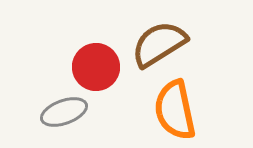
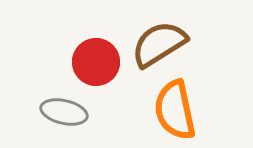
red circle: moved 5 px up
gray ellipse: rotated 33 degrees clockwise
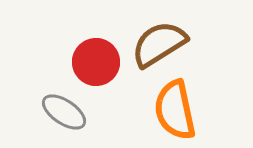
gray ellipse: rotated 21 degrees clockwise
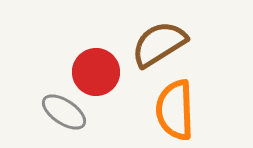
red circle: moved 10 px down
orange semicircle: rotated 10 degrees clockwise
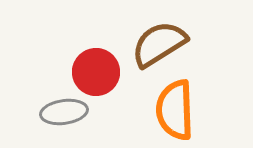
gray ellipse: rotated 42 degrees counterclockwise
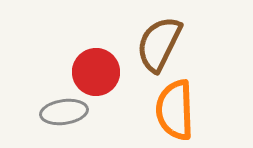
brown semicircle: rotated 32 degrees counterclockwise
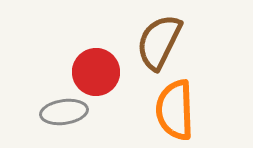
brown semicircle: moved 2 px up
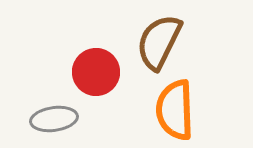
gray ellipse: moved 10 px left, 7 px down
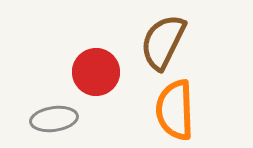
brown semicircle: moved 4 px right
